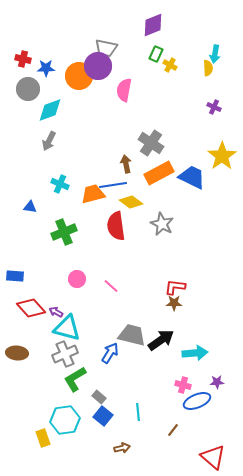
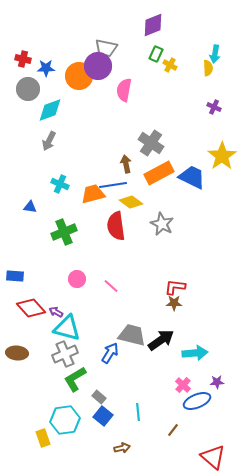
pink cross at (183, 385): rotated 28 degrees clockwise
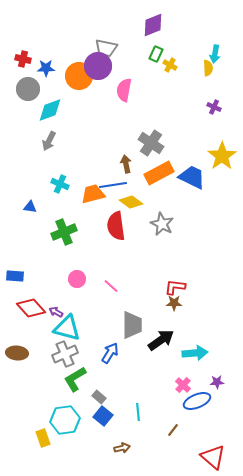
gray trapezoid at (132, 335): moved 10 px up; rotated 76 degrees clockwise
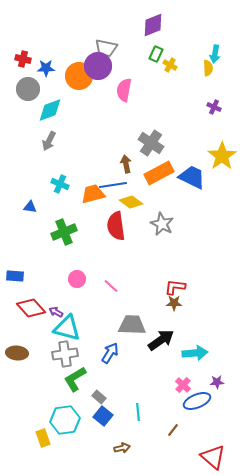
gray trapezoid at (132, 325): rotated 88 degrees counterclockwise
gray cross at (65, 354): rotated 15 degrees clockwise
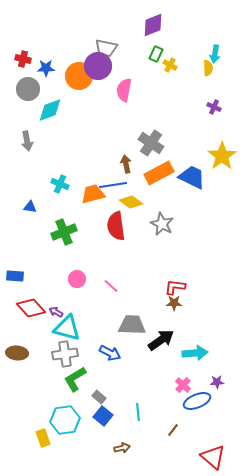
gray arrow at (49, 141): moved 22 px left; rotated 36 degrees counterclockwise
blue arrow at (110, 353): rotated 85 degrees clockwise
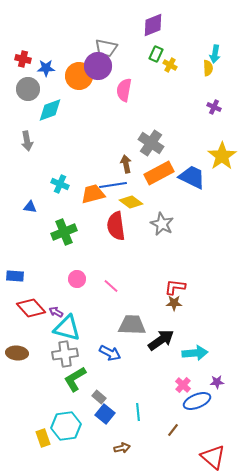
blue square at (103, 416): moved 2 px right, 2 px up
cyan hexagon at (65, 420): moved 1 px right, 6 px down
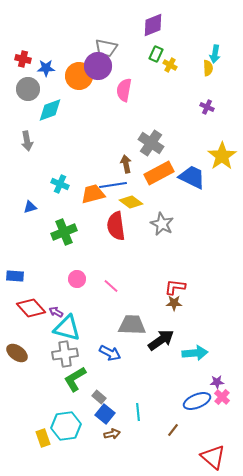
purple cross at (214, 107): moved 7 px left
blue triangle at (30, 207): rotated 24 degrees counterclockwise
brown ellipse at (17, 353): rotated 30 degrees clockwise
pink cross at (183, 385): moved 39 px right, 12 px down
brown arrow at (122, 448): moved 10 px left, 14 px up
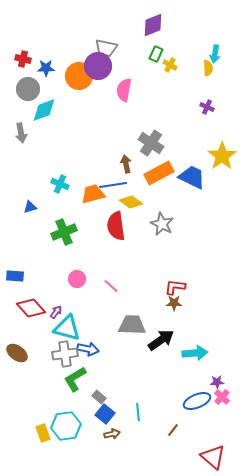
cyan diamond at (50, 110): moved 6 px left
gray arrow at (27, 141): moved 6 px left, 8 px up
purple arrow at (56, 312): rotated 96 degrees clockwise
blue arrow at (110, 353): moved 22 px left, 4 px up; rotated 15 degrees counterclockwise
yellow rectangle at (43, 438): moved 5 px up
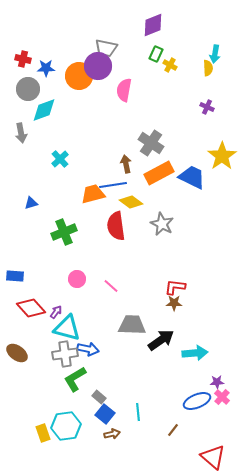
cyan cross at (60, 184): moved 25 px up; rotated 24 degrees clockwise
blue triangle at (30, 207): moved 1 px right, 4 px up
